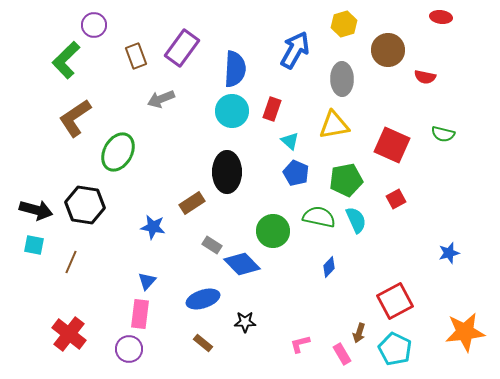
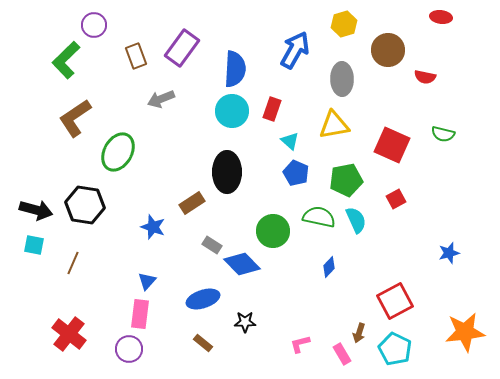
blue star at (153, 227): rotated 10 degrees clockwise
brown line at (71, 262): moved 2 px right, 1 px down
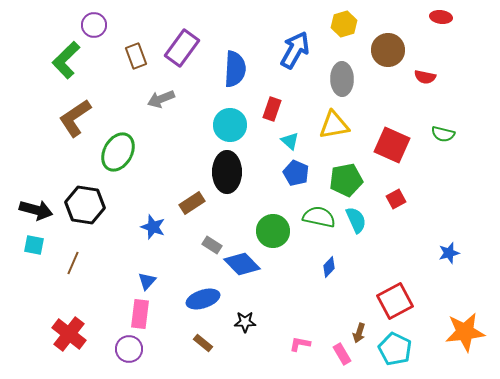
cyan circle at (232, 111): moved 2 px left, 14 px down
pink L-shape at (300, 344): rotated 25 degrees clockwise
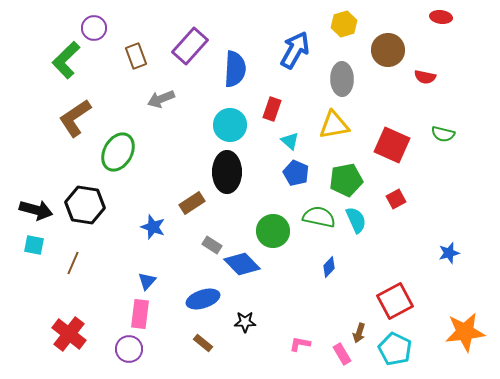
purple circle at (94, 25): moved 3 px down
purple rectangle at (182, 48): moved 8 px right, 2 px up; rotated 6 degrees clockwise
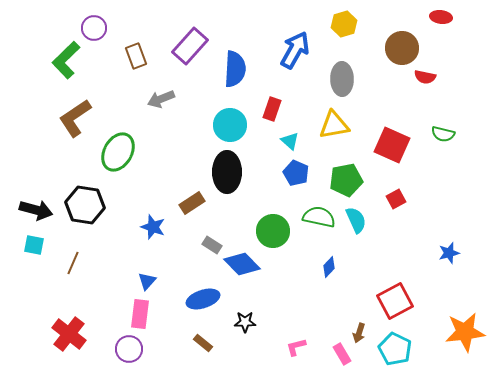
brown circle at (388, 50): moved 14 px right, 2 px up
pink L-shape at (300, 344): moved 4 px left, 3 px down; rotated 25 degrees counterclockwise
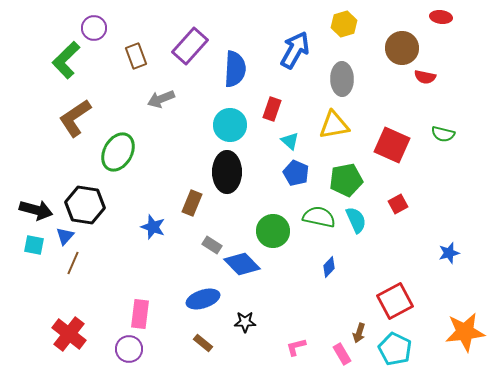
red square at (396, 199): moved 2 px right, 5 px down
brown rectangle at (192, 203): rotated 35 degrees counterclockwise
blue triangle at (147, 281): moved 82 px left, 45 px up
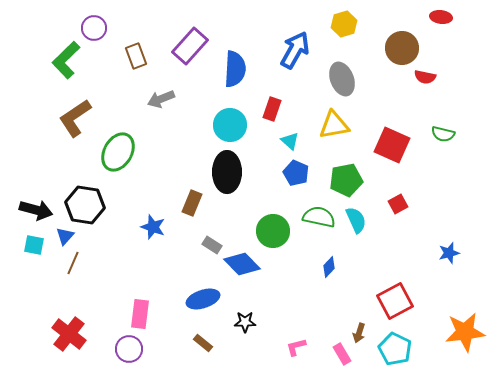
gray ellipse at (342, 79): rotated 20 degrees counterclockwise
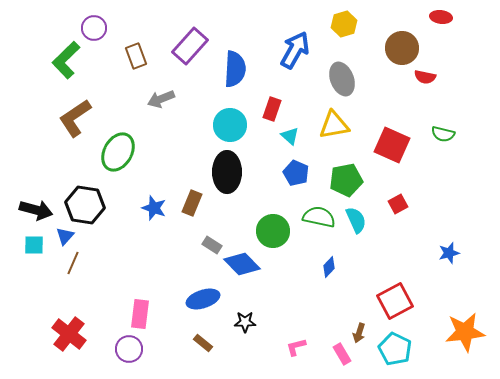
cyan triangle at (290, 141): moved 5 px up
blue star at (153, 227): moved 1 px right, 19 px up
cyan square at (34, 245): rotated 10 degrees counterclockwise
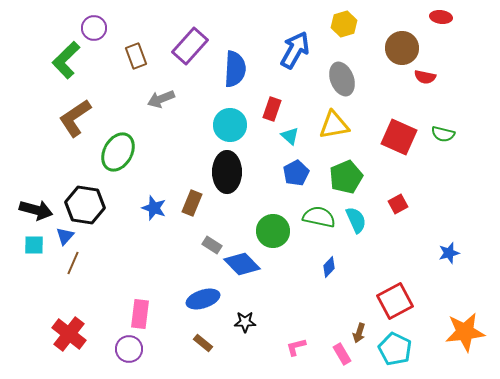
red square at (392, 145): moved 7 px right, 8 px up
blue pentagon at (296, 173): rotated 20 degrees clockwise
green pentagon at (346, 180): moved 3 px up; rotated 12 degrees counterclockwise
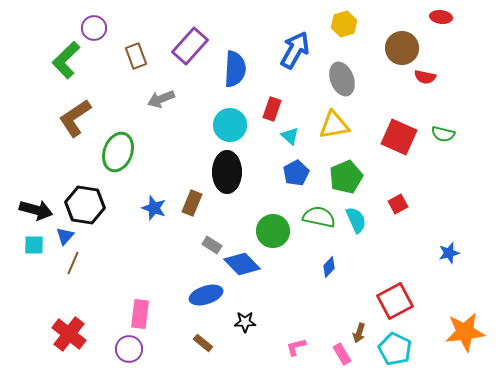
green ellipse at (118, 152): rotated 9 degrees counterclockwise
blue ellipse at (203, 299): moved 3 px right, 4 px up
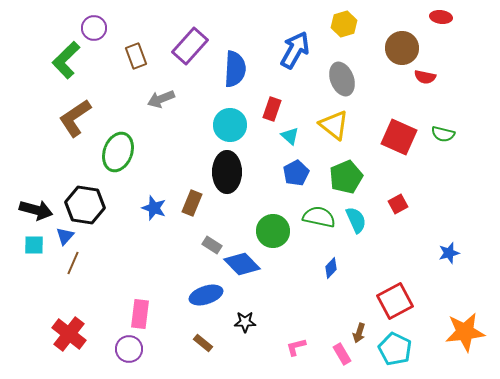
yellow triangle at (334, 125): rotated 48 degrees clockwise
blue diamond at (329, 267): moved 2 px right, 1 px down
